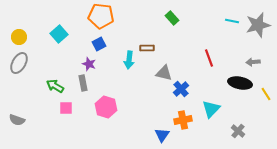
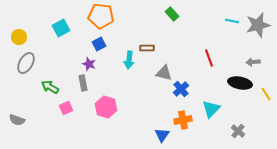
green rectangle: moved 4 px up
cyan square: moved 2 px right, 6 px up; rotated 12 degrees clockwise
gray ellipse: moved 7 px right
green arrow: moved 5 px left, 1 px down
pink square: rotated 24 degrees counterclockwise
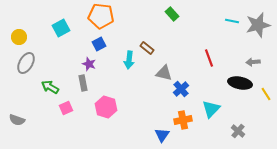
brown rectangle: rotated 40 degrees clockwise
